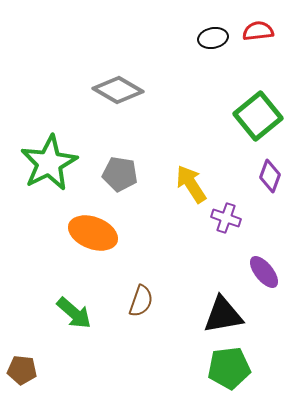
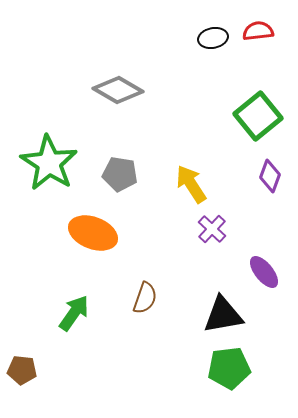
green star: rotated 12 degrees counterclockwise
purple cross: moved 14 px left, 11 px down; rotated 24 degrees clockwise
brown semicircle: moved 4 px right, 3 px up
green arrow: rotated 96 degrees counterclockwise
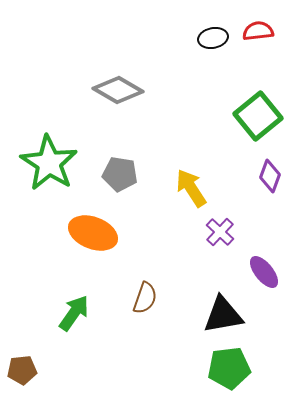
yellow arrow: moved 4 px down
purple cross: moved 8 px right, 3 px down
brown pentagon: rotated 12 degrees counterclockwise
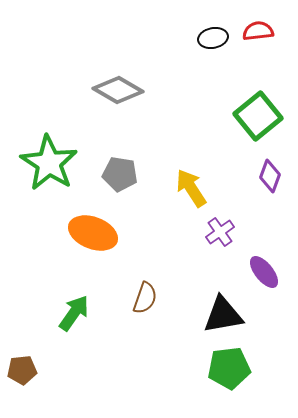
purple cross: rotated 12 degrees clockwise
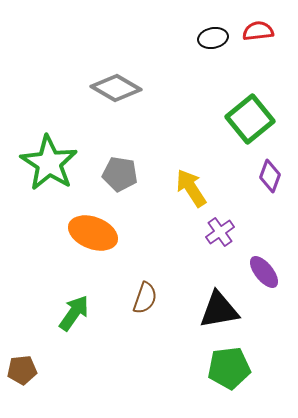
gray diamond: moved 2 px left, 2 px up
green square: moved 8 px left, 3 px down
black triangle: moved 4 px left, 5 px up
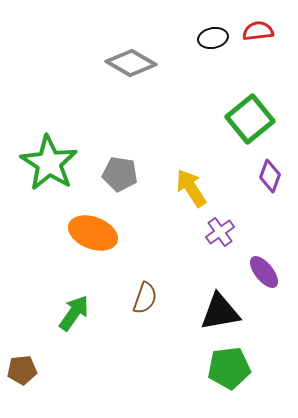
gray diamond: moved 15 px right, 25 px up
black triangle: moved 1 px right, 2 px down
